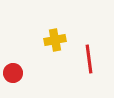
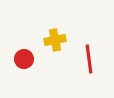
red circle: moved 11 px right, 14 px up
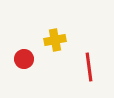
red line: moved 8 px down
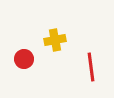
red line: moved 2 px right
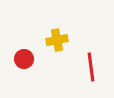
yellow cross: moved 2 px right
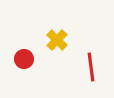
yellow cross: rotated 35 degrees counterclockwise
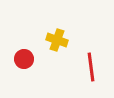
yellow cross: rotated 25 degrees counterclockwise
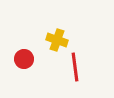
red line: moved 16 px left
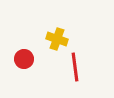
yellow cross: moved 1 px up
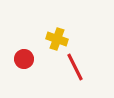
red line: rotated 20 degrees counterclockwise
